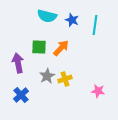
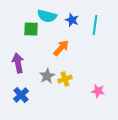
green square: moved 8 px left, 18 px up
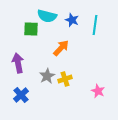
pink star: rotated 16 degrees clockwise
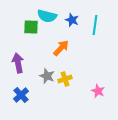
green square: moved 2 px up
gray star: rotated 21 degrees counterclockwise
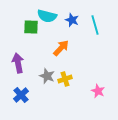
cyan line: rotated 24 degrees counterclockwise
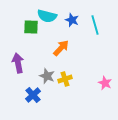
pink star: moved 7 px right, 8 px up
blue cross: moved 12 px right
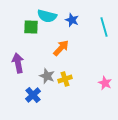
cyan line: moved 9 px right, 2 px down
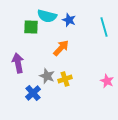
blue star: moved 3 px left
pink star: moved 2 px right, 2 px up
blue cross: moved 2 px up
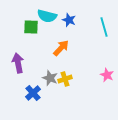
gray star: moved 3 px right, 2 px down
pink star: moved 6 px up
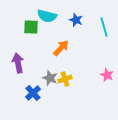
blue star: moved 7 px right
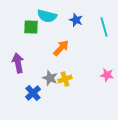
pink star: rotated 16 degrees counterclockwise
